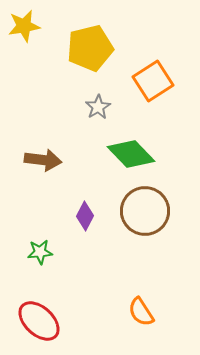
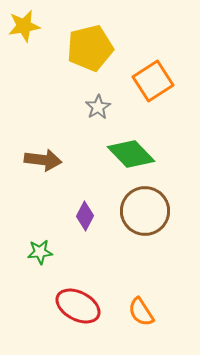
red ellipse: moved 39 px right, 15 px up; rotated 15 degrees counterclockwise
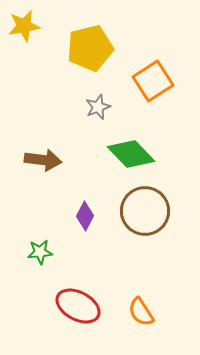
gray star: rotated 10 degrees clockwise
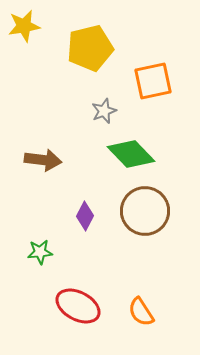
orange square: rotated 21 degrees clockwise
gray star: moved 6 px right, 4 px down
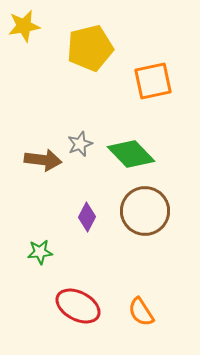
gray star: moved 24 px left, 33 px down
purple diamond: moved 2 px right, 1 px down
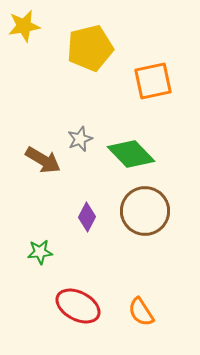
gray star: moved 5 px up
brown arrow: rotated 24 degrees clockwise
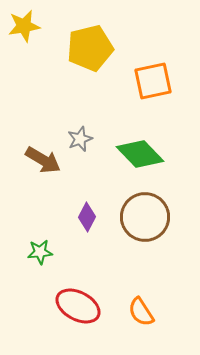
green diamond: moved 9 px right
brown circle: moved 6 px down
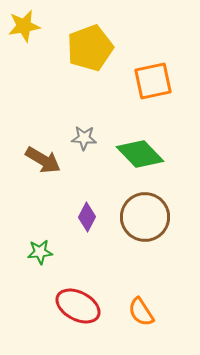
yellow pentagon: rotated 6 degrees counterclockwise
gray star: moved 4 px right, 1 px up; rotated 25 degrees clockwise
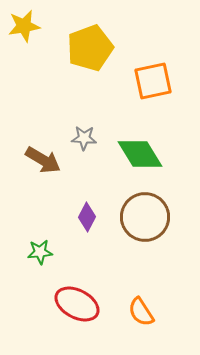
green diamond: rotated 12 degrees clockwise
red ellipse: moved 1 px left, 2 px up
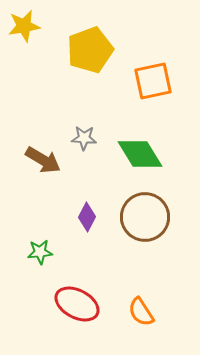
yellow pentagon: moved 2 px down
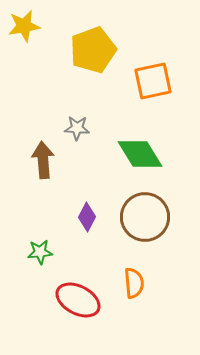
yellow pentagon: moved 3 px right
gray star: moved 7 px left, 10 px up
brown arrow: rotated 126 degrees counterclockwise
red ellipse: moved 1 px right, 4 px up
orange semicircle: moved 7 px left, 29 px up; rotated 152 degrees counterclockwise
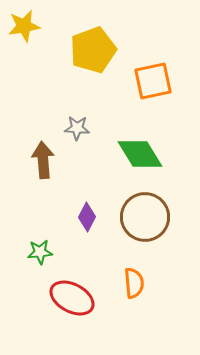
red ellipse: moved 6 px left, 2 px up
